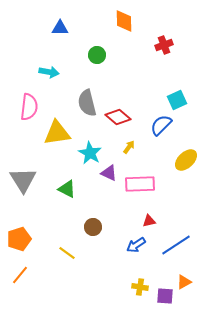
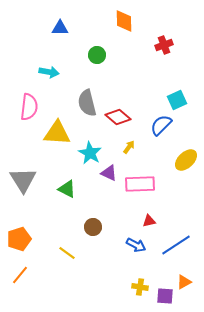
yellow triangle: rotated 12 degrees clockwise
blue arrow: rotated 120 degrees counterclockwise
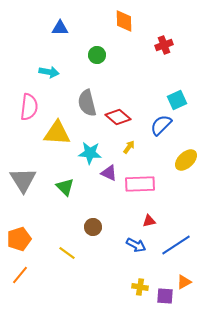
cyan star: rotated 25 degrees counterclockwise
green triangle: moved 2 px left, 2 px up; rotated 18 degrees clockwise
